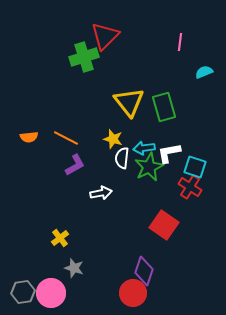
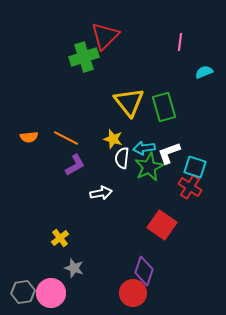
white L-shape: rotated 10 degrees counterclockwise
red square: moved 2 px left
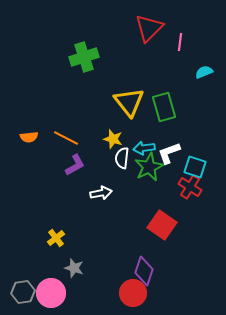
red triangle: moved 44 px right, 8 px up
yellow cross: moved 4 px left
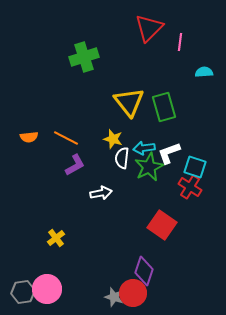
cyan semicircle: rotated 18 degrees clockwise
gray star: moved 40 px right, 29 px down
pink circle: moved 4 px left, 4 px up
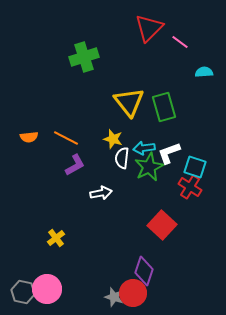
pink line: rotated 60 degrees counterclockwise
red square: rotated 8 degrees clockwise
gray hexagon: rotated 20 degrees clockwise
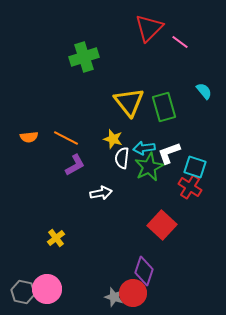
cyan semicircle: moved 19 px down; rotated 54 degrees clockwise
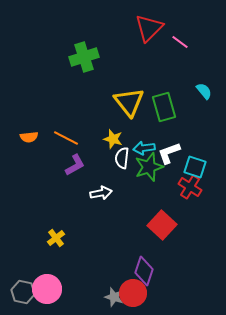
green star: rotated 8 degrees clockwise
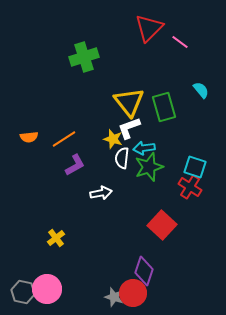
cyan semicircle: moved 3 px left, 1 px up
orange line: moved 2 px left, 1 px down; rotated 60 degrees counterclockwise
white L-shape: moved 40 px left, 25 px up
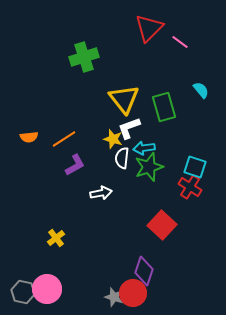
yellow triangle: moved 5 px left, 3 px up
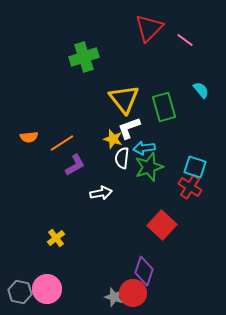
pink line: moved 5 px right, 2 px up
orange line: moved 2 px left, 4 px down
gray hexagon: moved 3 px left
